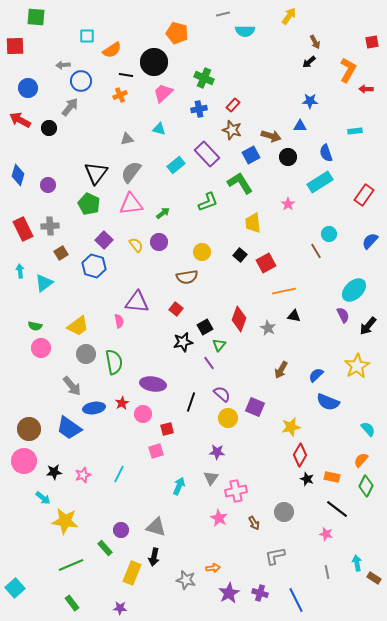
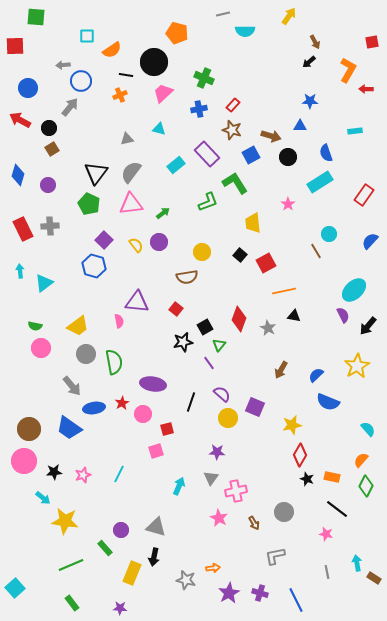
green L-shape at (240, 183): moved 5 px left
brown square at (61, 253): moved 9 px left, 104 px up
yellow star at (291, 427): moved 1 px right, 2 px up
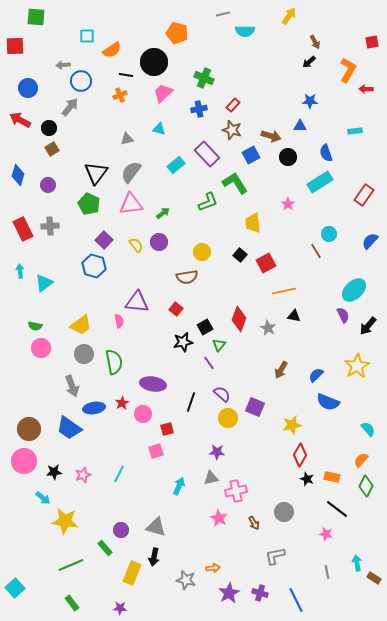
yellow trapezoid at (78, 326): moved 3 px right, 1 px up
gray circle at (86, 354): moved 2 px left
gray arrow at (72, 386): rotated 20 degrees clockwise
gray triangle at (211, 478): rotated 42 degrees clockwise
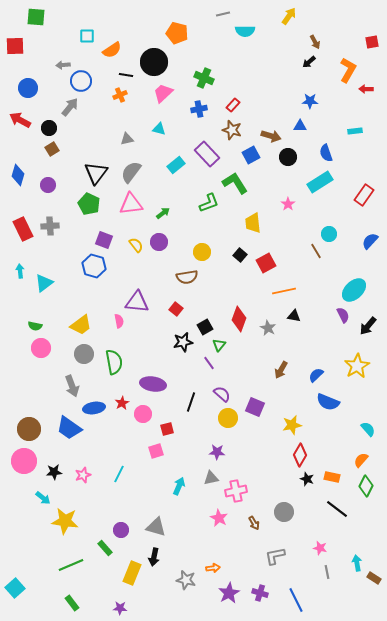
green L-shape at (208, 202): moved 1 px right, 1 px down
purple square at (104, 240): rotated 24 degrees counterclockwise
pink star at (326, 534): moved 6 px left, 14 px down
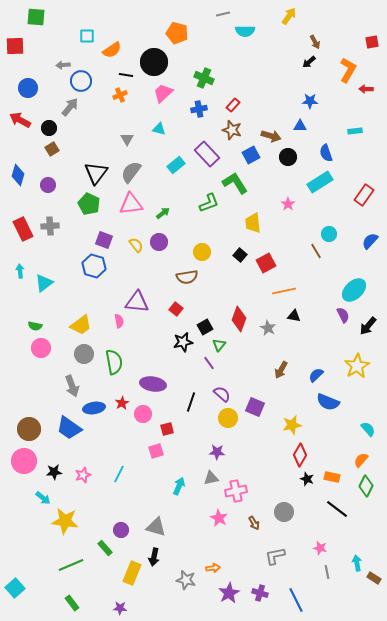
gray triangle at (127, 139): rotated 48 degrees counterclockwise
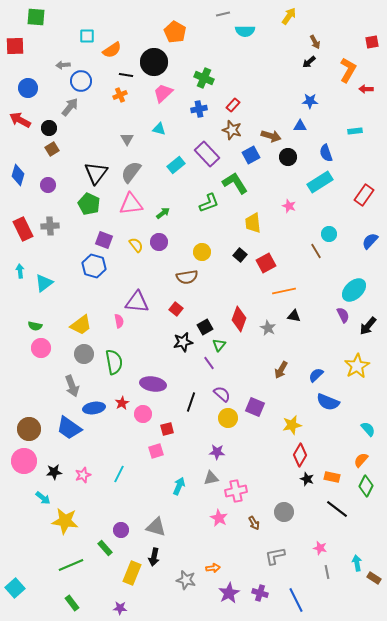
orange pentagon at (177, 33): moved 2 px left, 1 px up; rotated 15 degrees clockwise
pink star at (288, 204): moved 1 px right, 2 px down; rotated 16 degrees counterclockwise
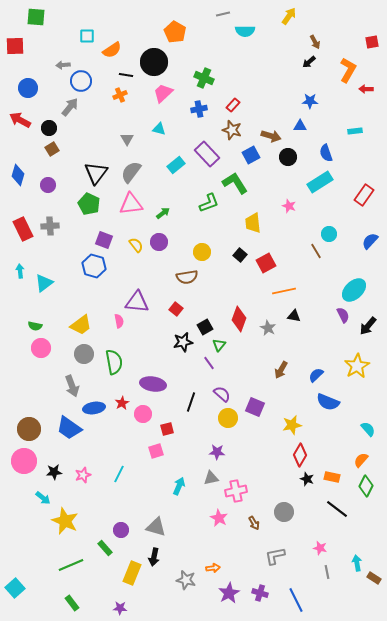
yellow star at (65, 521): rotated 16 degrees clockwise
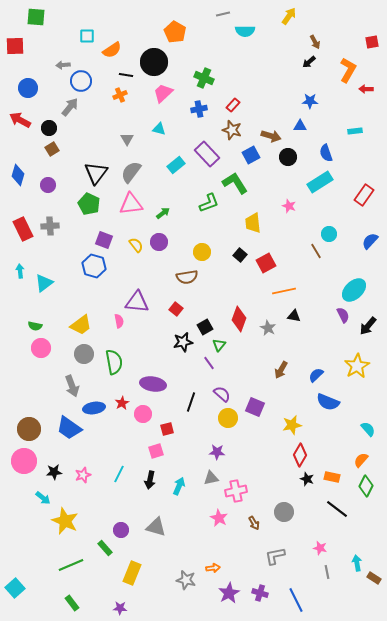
black arrow at (154, 557): moved 4 px left, 77 px up
